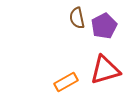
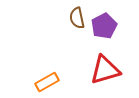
orange rectangle: moved 19 px left
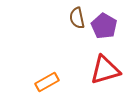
purple pentagon: rotated 15 degrees counterclockwise
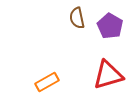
purple pentagon: moved 6 px right
red triangle: moved 3 px right, 5 px down
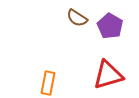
brown semicircle: rotated 45 degrees counterclockwise
orange rectangle: moved 1 px right, 1 px down; rotated 50 degrees counterclockwise
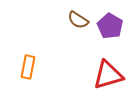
brown semicircle: moved 1 px right, 2 px down
orange rectangle: moved 20 px left, 16 px up
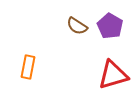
brown semicircle: moved 1 px left, 6 px down
red triangle: moved 5 px right
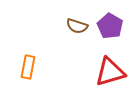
brown semicircle: rotated 15 degrees counterclockwise
red triangle: moved 3 px left, 3 px up
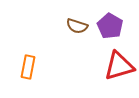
red triangle: moved 9 px right, 6 px up
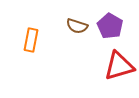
orange rectangle: moved 3 px right, 27 px up
